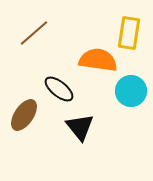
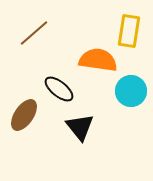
yellow rectangle: moved 2 px up
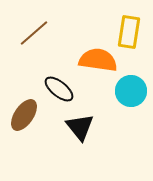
yellow rectangle: moved 1 px down
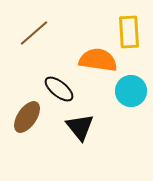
yellow rectangle: rotated 12 degrees counterclockwise
brown ellipse: moved 3 px right, 2 px down
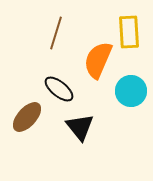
brown line: moved 22 px right; rotated 32 degrees counterclockwise
orange semicircle: rotated 75 degrees counterclockwise
brown ellipse: rotated 8 degrees clockwise
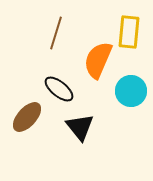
yellow rectangle: rotated 8 degrees clockwise
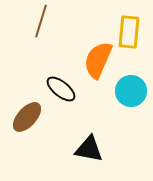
brown line: moved 15 px left, 12 px up
black ellipse: moved 2 px right
black triangle: moved 9 px right, 22 px down; rotated 40 degrees counterclockwise
